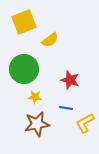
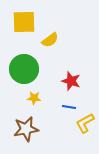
yellow square: rotated 20 degrees clockwise
red star: moved 1 px right, 1 px down
yellow star: moved 1 px left, 1 px down
blue line: moved 3 px right, 1 px up
brown star: moved 11 px left, 5 px down
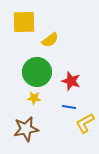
green circle: moved 13 px right, 3 px down
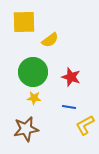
green circle: moved 4 px left
red star: moved 4 px up
yellow L-shape: moved 2 px down
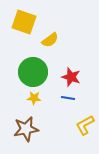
yellow square: rotated 20 degrees clockwise
blue line: moved 1 px left, 9 px up
